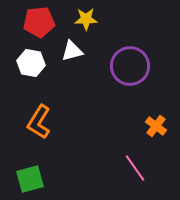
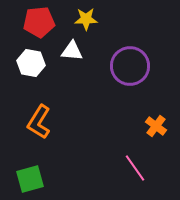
white triangle: rotated 20 degrees clockwise
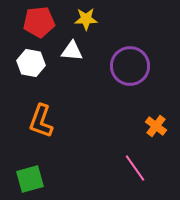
orange L-shape: moved 2 px right, 1 px up; rotated 12 degrees counterclockwise
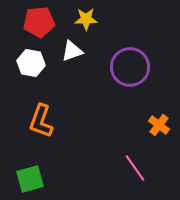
white triangle: rotated 25 degrees counterclockwise
purple circle: moved 1 px down
orange cross: moved 3 px right, 1 px up
